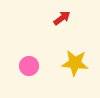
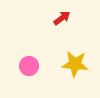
yellow star: moved 1 px down
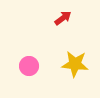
red arrow: moved 1 px right
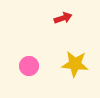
red arrow: rotated 18 degrees clockwise
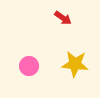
red arrow: rotated 54 degrees clockwise
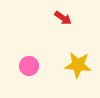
yellow star: moved 3 px right, 1 px down
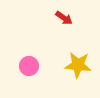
red arrow: moved 1 px right
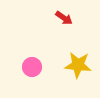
pink circle: moved 3 px right, 1 px down
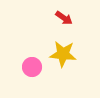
yellow star: moved 15 px left, 11 px up
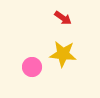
red arrow: moved 1 px left
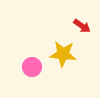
red arrow: moved 19 px right, 8 px down
